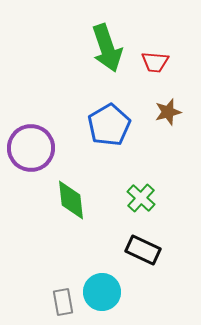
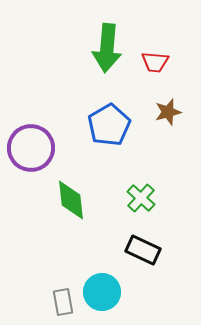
green arrow: rotated 24 degrees clockwise
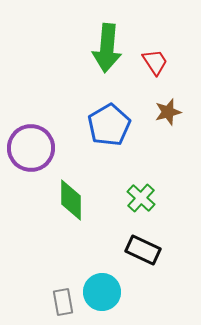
red trapezoid: rotated 128 degrees counterclockwise
green diamond: rotated 6 degrees clockwise
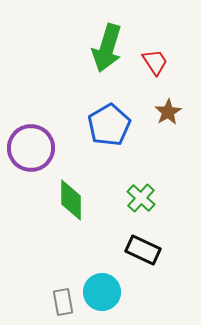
green arrow: rotated 12 degrees clockwise
brown star: rotated 16 degrees counterclockwise
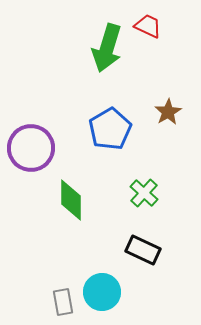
red trapezoid: moved 7 px left, 36 px up; rotated 32 degrees counterclockwise
blue pentagon: moved 1 px right, 4 px down
green cross: moved 3 px right, 5 px up
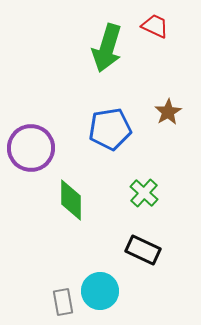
red trapezoid: moved 7 px right
blue pentagon: rotated 21 degrees clockwise
cyan circle: moved 2 px left, 1 px up
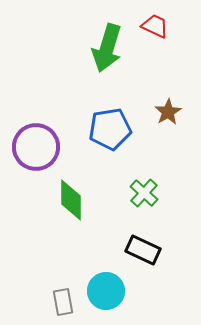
purple circle: moved 5 px right, 1 px up
cyan circle: moved 6 px right
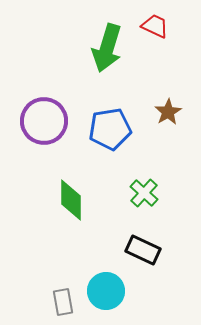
purple circle: moved 8 px right, 26 px up
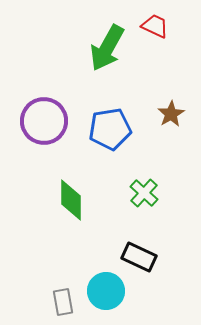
green arrow: rotated 12 degrees clockwise
brown star: moved 3 px right, 2 px down
black rectangle: moved 4 px left, 7 px down
